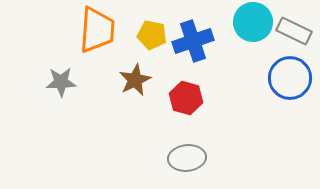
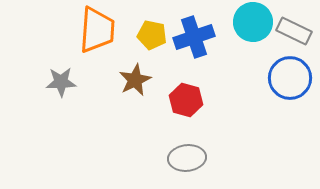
blue cross: moved 1 px right, 4 px up
red hexagon: moved 2 px down
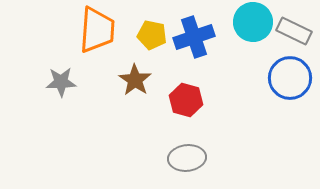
brown star: rotated 12 degrees counterclockwise
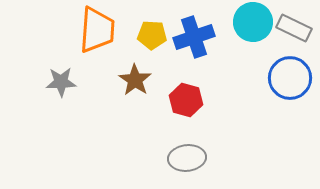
gray rectangle: moved 3 px up
yellow pentagon: rotated 8 degrees counterclockwise
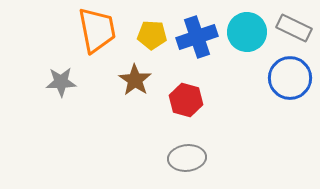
cyan circle: moved 6 px left, 10 px down
orange trapezoid: rotated 15 degrees counterclockwise
blue cross: moved 3 px right
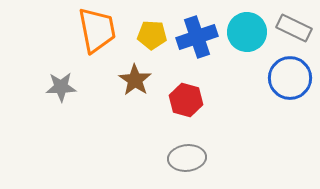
gray star: moved 5 px down
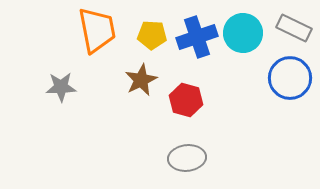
cyan circle: moved 4 px left, 1 px down
brown star: moved 6 px right; rotated 12 degrees clockwise
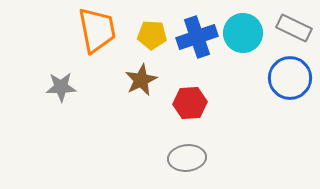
red hexagon: moved 4 px right, 3 px down; rotated 20 degrees counterclockwise
